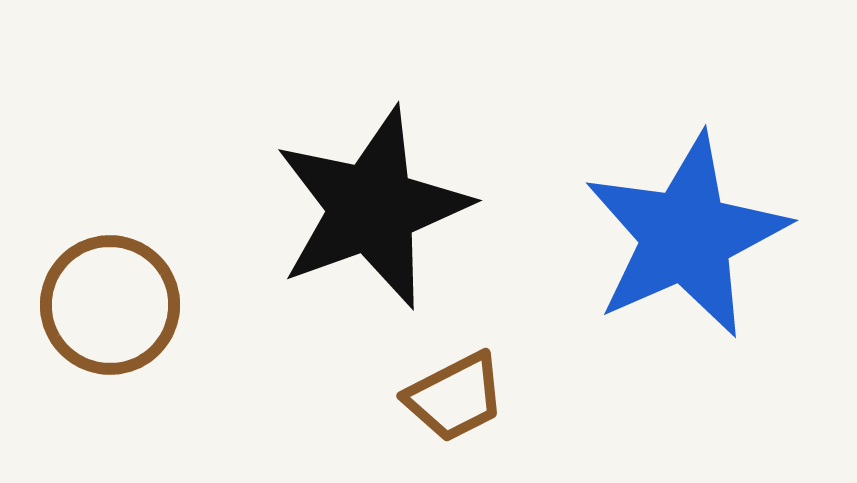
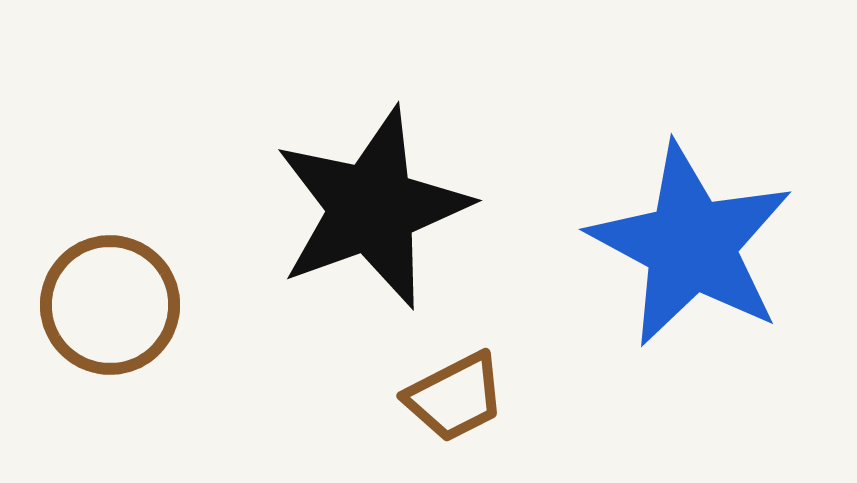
blue star: moved 5 px right, 9 px down; rotated 20 degrees counterclockwise
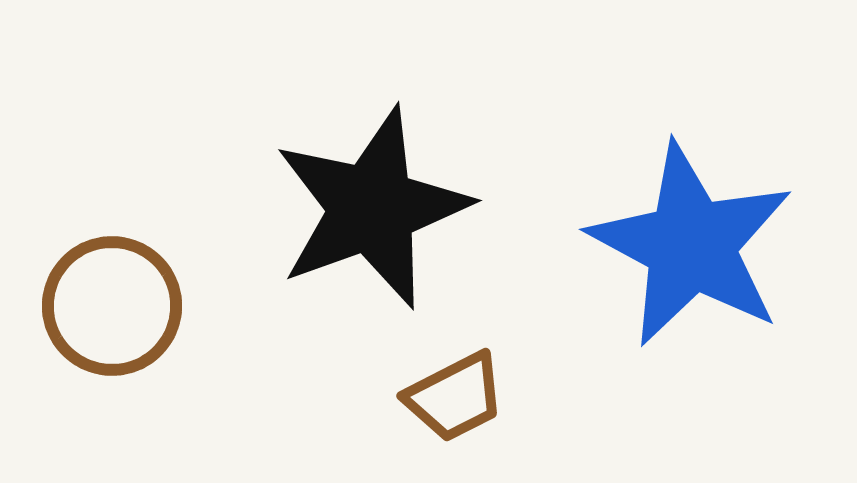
brown circle: moved 2 px right, 1 px down
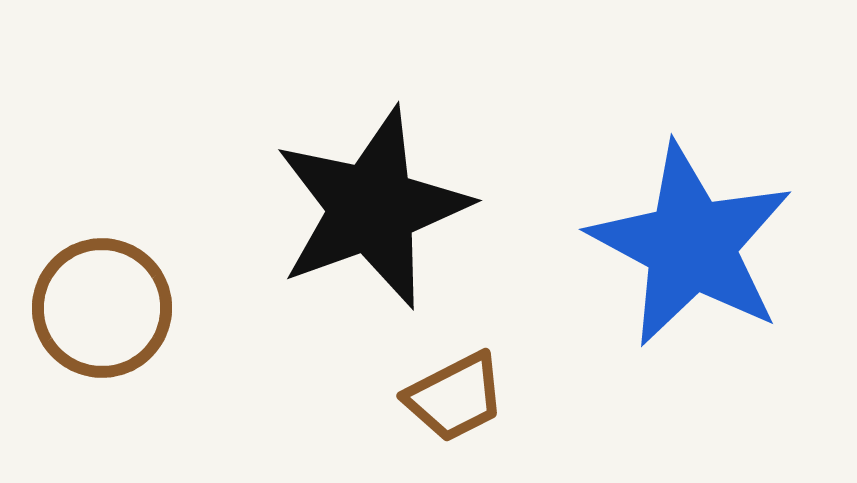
brown circle: moved 10 px left, 2 px down
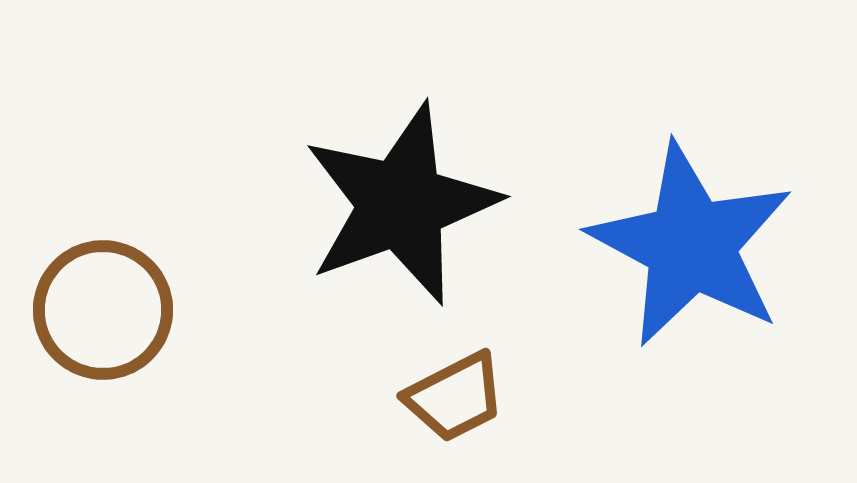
black star: moved 29 px right, 4 px up
brown circle: moved 1 px right, 2 px down
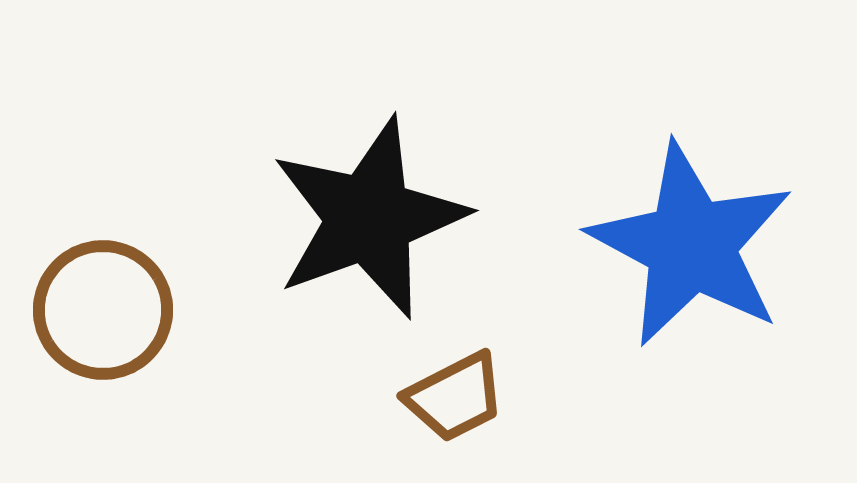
black star: moved 32 px left, 14 px down
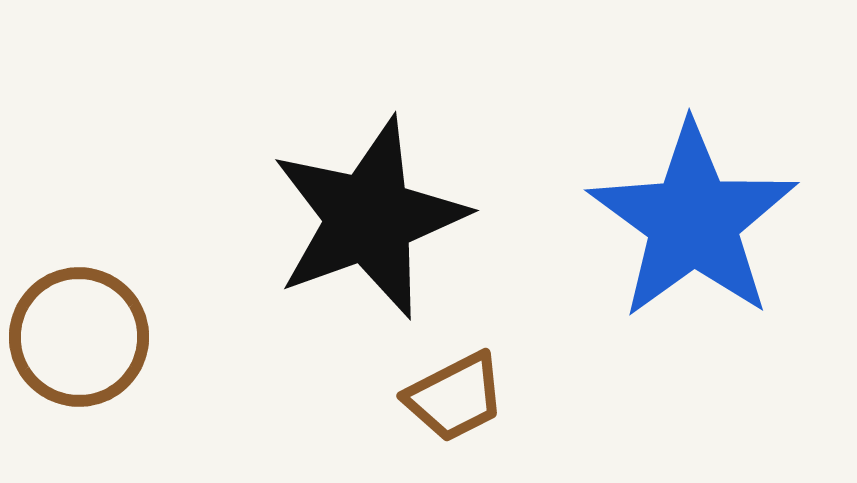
blue star: moved 2 px right, 24 px up; rotated 8 degrees clockwise
brown circle: moved 24 px left, 27 px down
